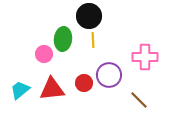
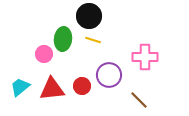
yellow line: rotated 70 degrees counterclockwise
red circle: moved 2 px left, 3 px down
cyan trapezoid: moved 3 px up
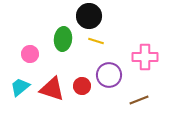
yellow line: moved 3 px right, 1 px down
pink circle: moved 14 px left
red triangle: rotated 24 degrees clockwise
brown line: rotated 66 degrees counterclockwise
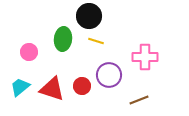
pink circle: moved 1 px left, 2 px up
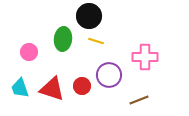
cyan trapezoid: moved 1 px down; rotated 70 degrees counterclockwise
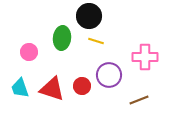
green ellipse: moved 1 px left, 1 px up
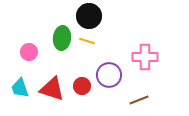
yellow line: moved 9 px left
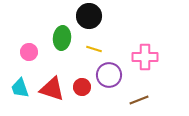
yellow line: moved 7 px right, 8 px down
red circle: moved 1 px down
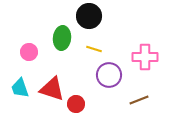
red circle: moved 6 px left, 17 px down
